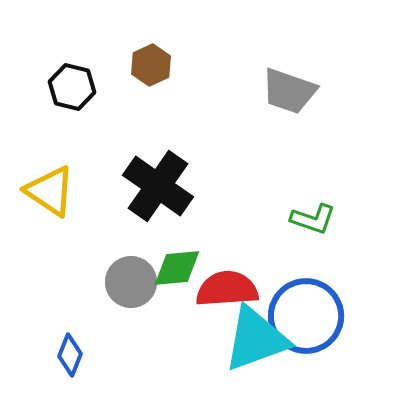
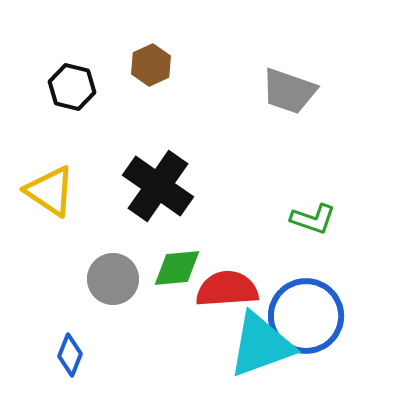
gray circle: moved 18 px left, 3 px up
cyan triangle: moved 5 px right, 6 px down
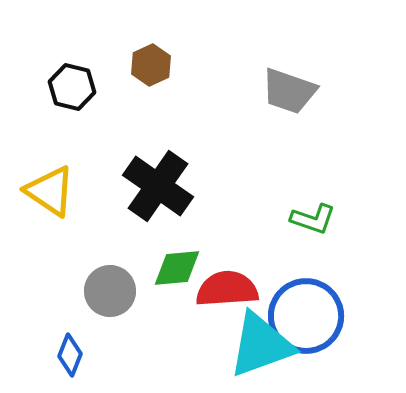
gray circle: moved 3 px left, 12 px down
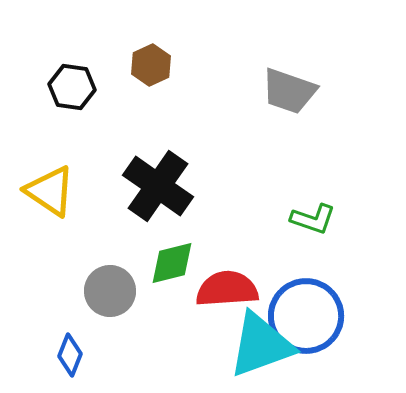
black hexagon: rotated 6 degrees counterclockwise
green diamond: moved 5 px left, 5 px up; rotated 9 degrees counterclockwise
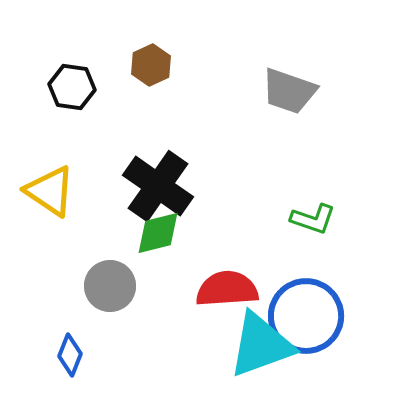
green diamond: moved 14 px left, 30 px up
gray circle: moved 5 px up
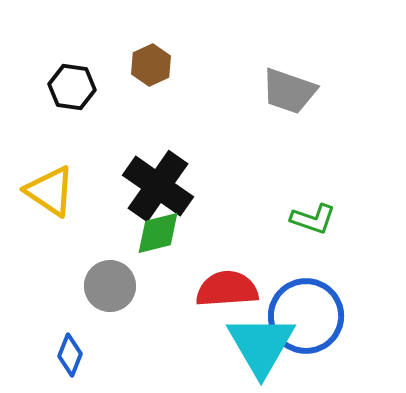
cyan triangle: rotated 40 degrees counterclockwise
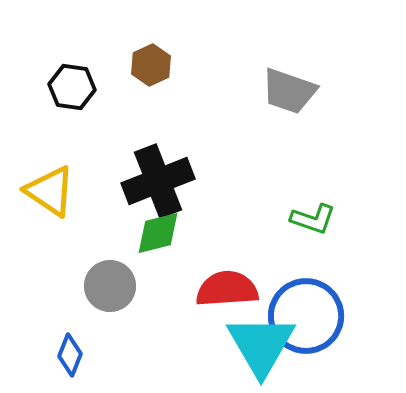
black cross: moved 5 px up; rotated 34 degrees clockwise
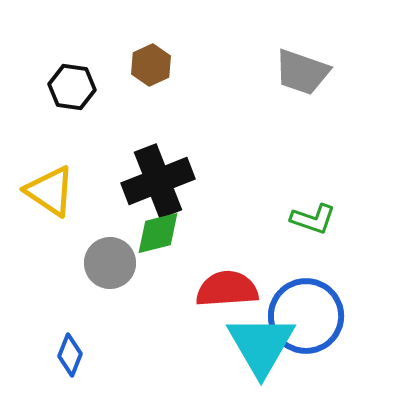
gray trapezoid: moved 13 px right, 19 px up
gray circle: moved 23 px up
